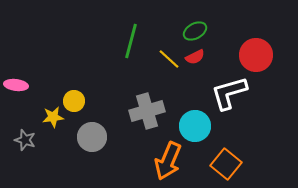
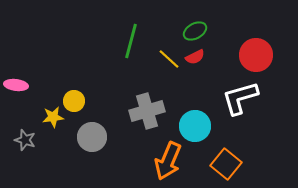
white L-shape: moved 11 px right, 5 px down
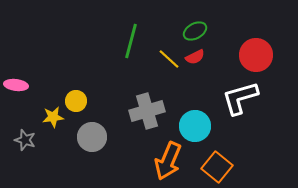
yellow circle: moved 2 px right
orange square: moved 9 px left, 3 px down
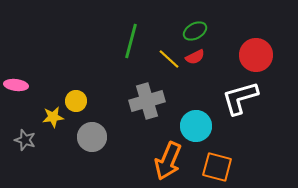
gray cross: moved 10 px up
cyan circle: moved 1 px right
orange square: rotated 24 degrees counterclockwise
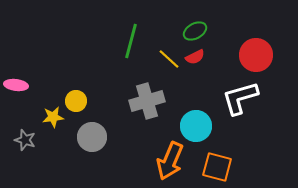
orange arrow: moved 2 px right
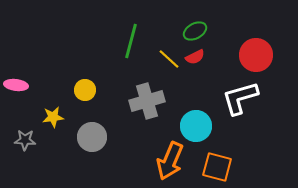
yellow circle: moved 9 px right, 11 px up
gray star: rotated 15 degrees counterclockwise
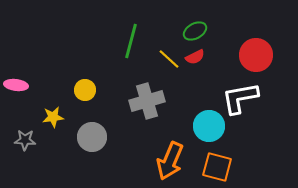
white L-shape: rotated 6 degrees clockwise
cyan circle: moved 13 px right
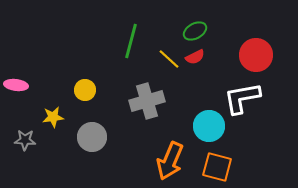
white L-shape: moved 2 px right
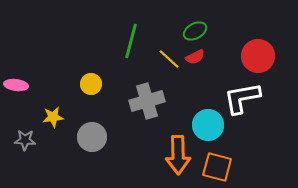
red circle: moved 2 px right, 1 px down
yellow circle: moved 6 px right, 6 px up
cyan circle: moved 1 px left, 1 px up
orange arrow: moved 8 px right, 6 px up; rotated 24 degrees counterclockwise
